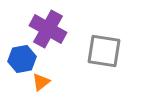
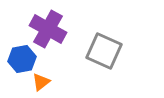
gray square: rotated 15 degrees clockwise
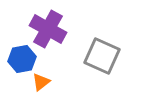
gray square: moved 2 px left, 5 px down
